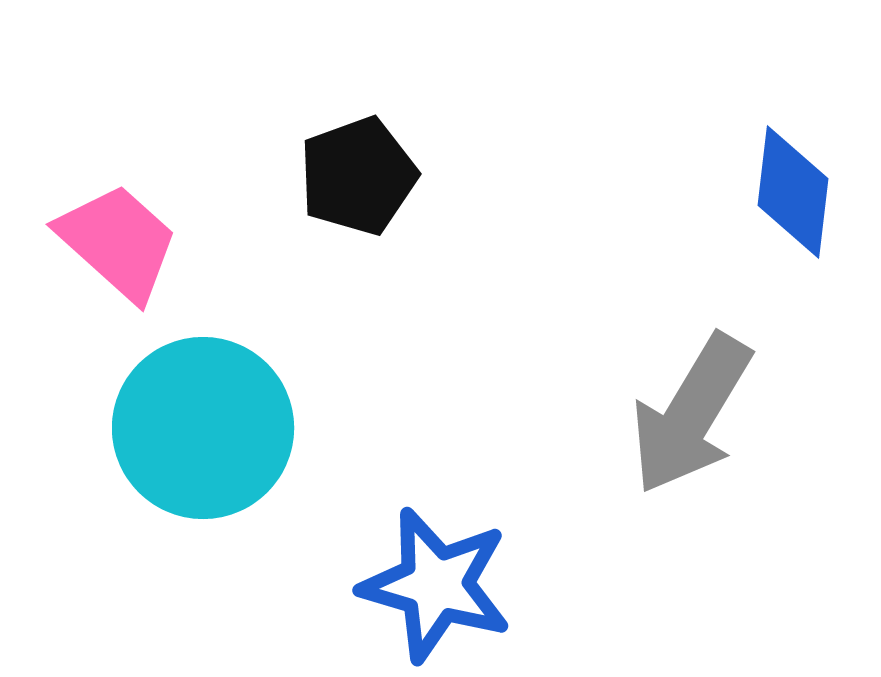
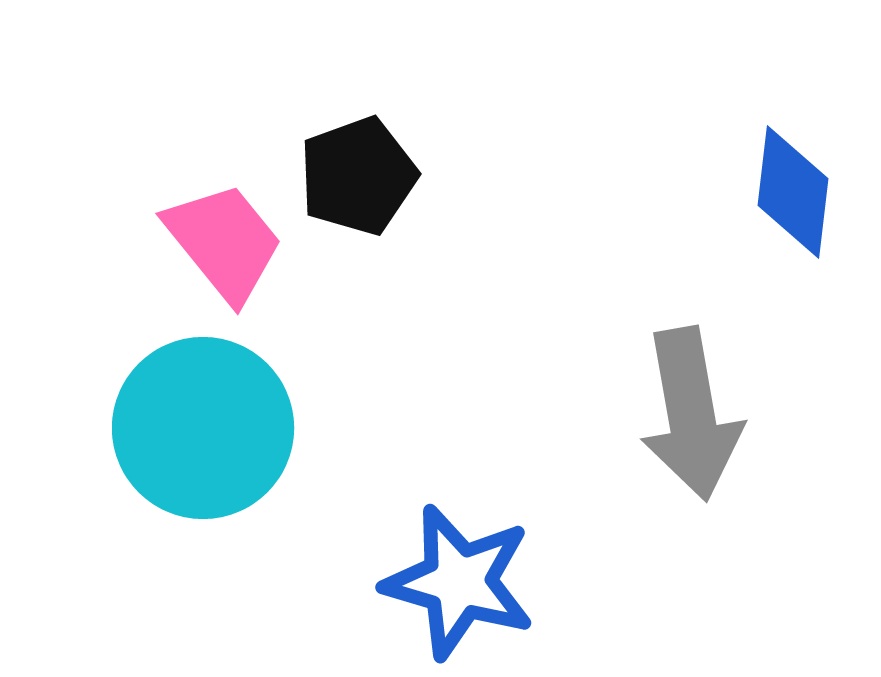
pink trapezoid: moved 106 px right; rotated 9 degrees clockwise
gray arrow: rotated 41 degrees counterclockwise
blue star: moved 23 px right, 3 px up
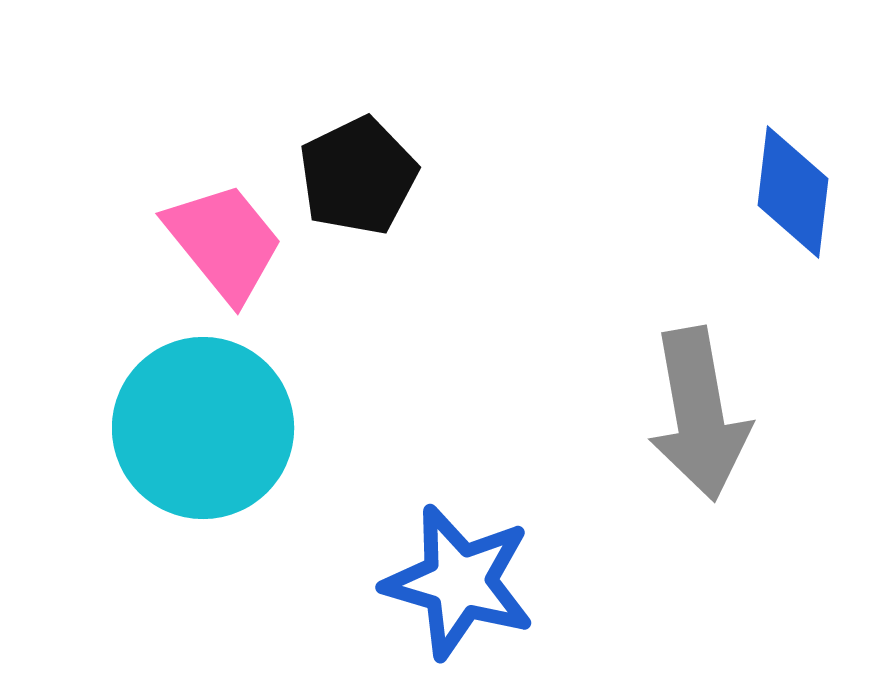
black pentagon: rotated 6 degrees counterclockwise
gray arrow: moved 8 px right
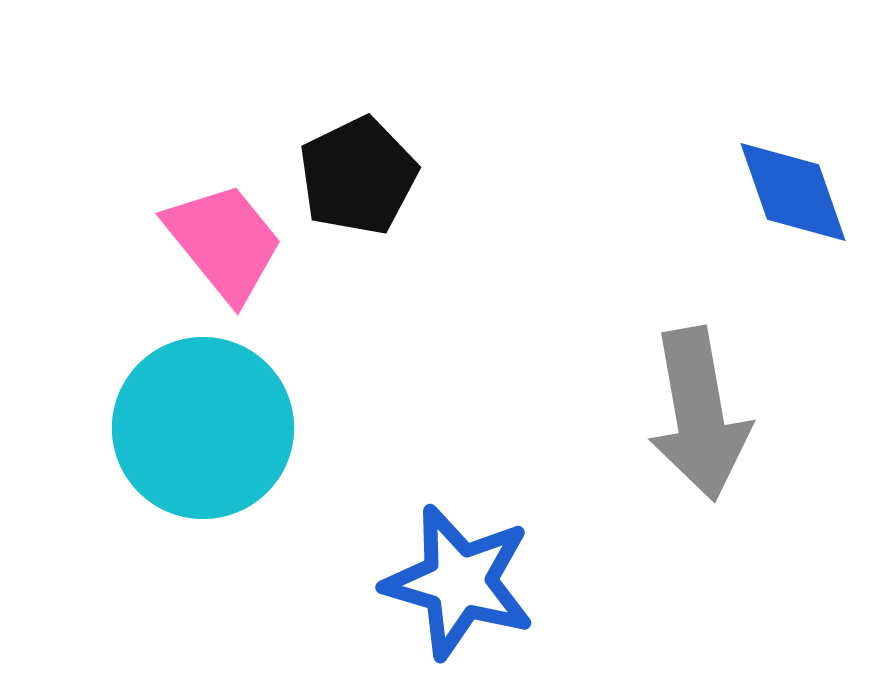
blue diamond: rotated 26 degrees counterclockwise
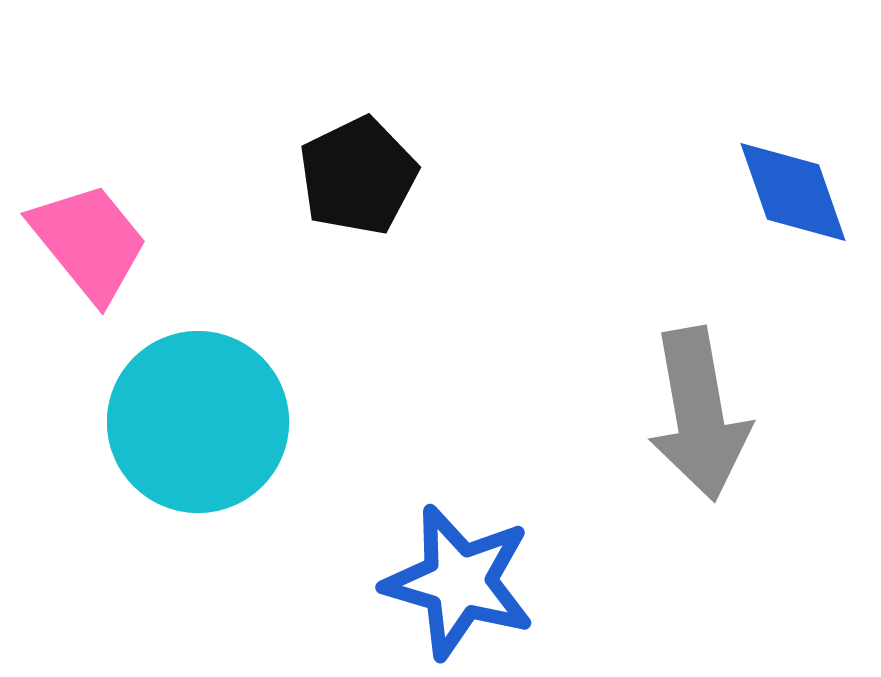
pink trapezoid: moved 135 px left
cyan circle: moved 5 px left, 6 px up
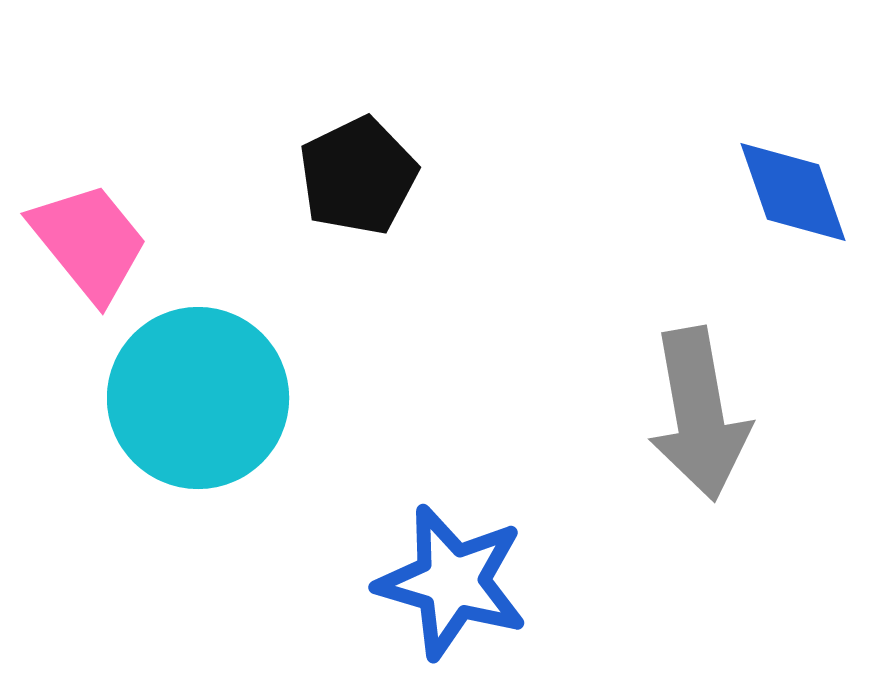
cyan circle: moved 24 px up
blue star: moved 7 px left
